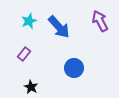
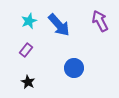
blue arrow: moved 2 px up
purple rectangle: moved 2 px right, 4 px up
black star: moved 3 px left, 5 px up
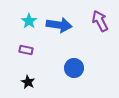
cyan star: rotated 14 degrees counterclockwise
blue arrow: rotated 40 degrees counterclockwise
purple rectangle: rotated 64 degrees clockwise
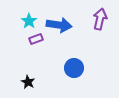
purple arrow: moved 2 px up; rotated 40 degrees clockwise
purple rectangle: moved 10 px right, 11 px up; rotated 32 degrees counterclockwise
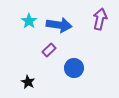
purple rectangle: moved 13 px right, 11 px down; rotated 24 degrees counterclockwise
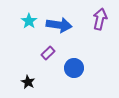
purple rectangle: moved 1 px left, 3 px down
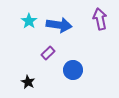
purple arrow: rotated 25 degrees counterclockwise
blue circle: moved 1 px left, 2 px down
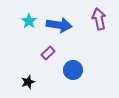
purple arrow: moved 1 px left
black star: rotated 24 degrees clockwise
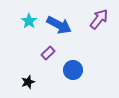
purple arrow: rotated 50 degrees clockwise
blue arrow: rotated 20 degrees clockwise
